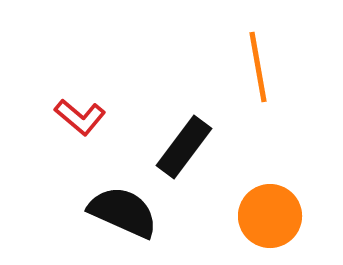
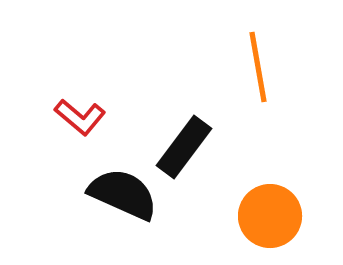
black semicircle: moved 18 px up
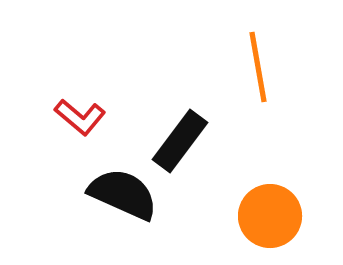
black rectangle: moved 4 px left, 6 px up
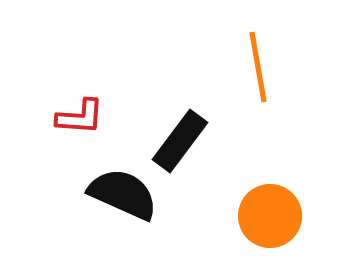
red L-shape: rotated 36 degrees counterclockwise
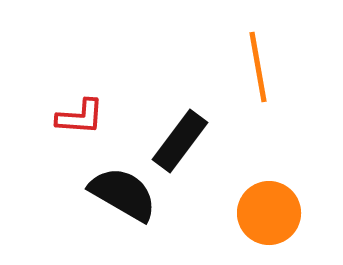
black semicircle: rotated 6 degrees clockwise
orange circle: moved 1 px left, 3 px up
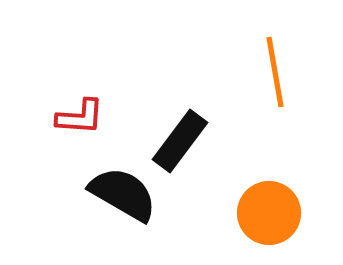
orange line: moved 17 px right, 5 px down
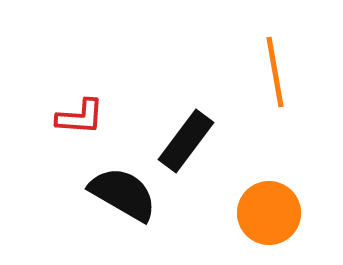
black rectangle: moved 6 px right
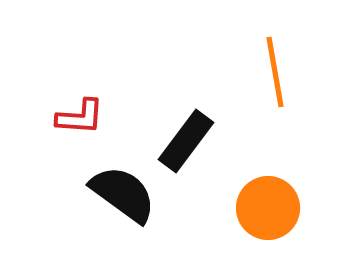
black semicircle: rotated 6 degrees clockwise
orange circle: moved 1 px left, 5 px up
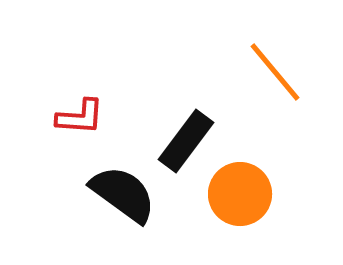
orange line: rotated 30 degrees counterclockwise
orange circle: moved 28 px left, 14 px up
